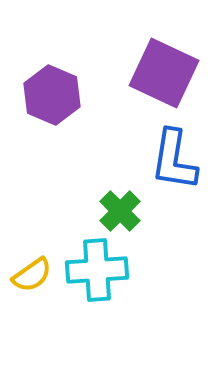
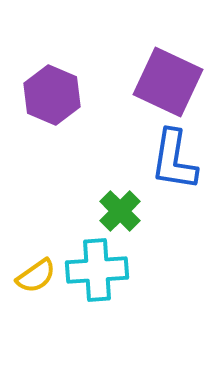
purple square: moved 4 px right, 9 px down
yellow semicircle: moved 4 px right, 1 px down
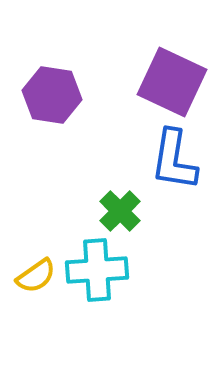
purple square: moved 4 px right
purple hexagon: rotated 14 degrees counterclockwise
